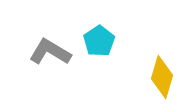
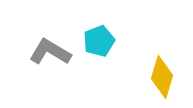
cyan pentagon: rotated 12 degrees clockwise
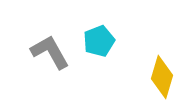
gray L-shape: rotated 30 degrees clockwise
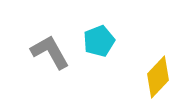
yellow diamond: moved 4 px left; rotated 27 degrees clockwise
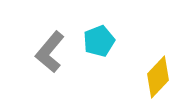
gray L-shape: rotated 111 degrees counterclockwise
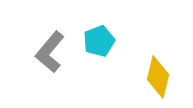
yellow diamond: rotated 30 degrees counterclockwise
